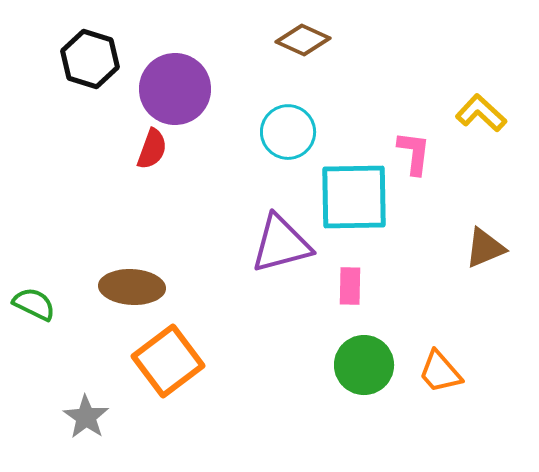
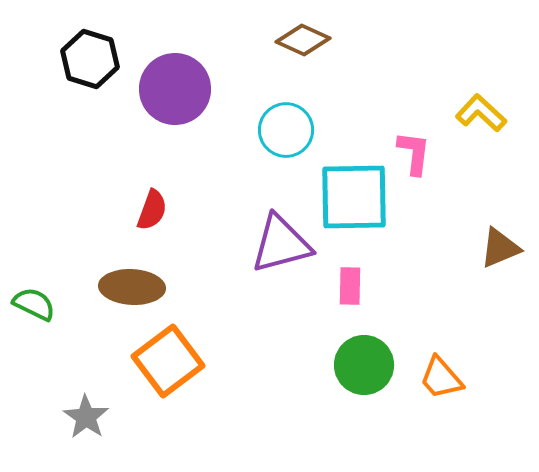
cyan circle: moved 2 px left, 2 px up
red semicircle: moved 61 px down
brown triangle: moved 15 px right
orange trapezoid: moved 1 px right, 6 px down
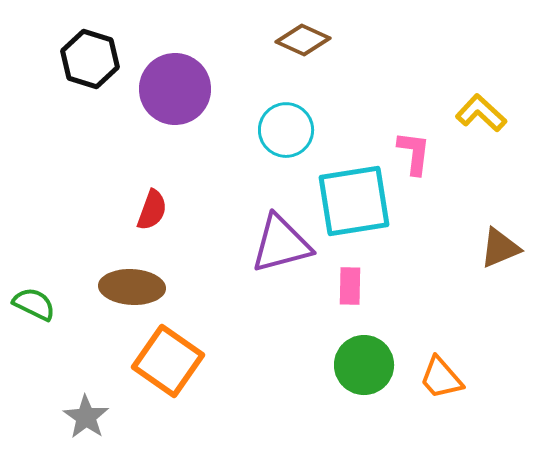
cyan square: moved 4 px down; rotated 8 degrees counterclockwise
orange square: rotated 18 degrees counterclockwise
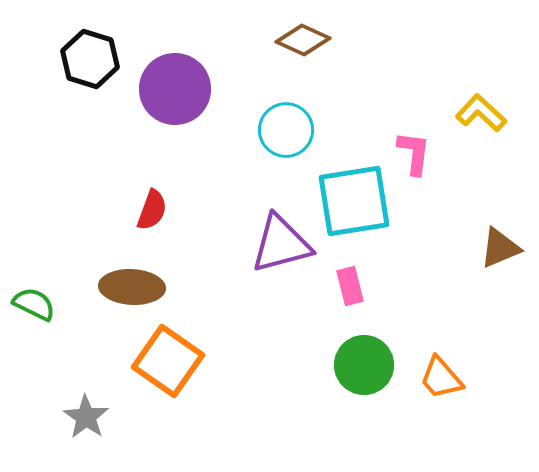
pink rectangle: rotated 15 degrees counterclockwise
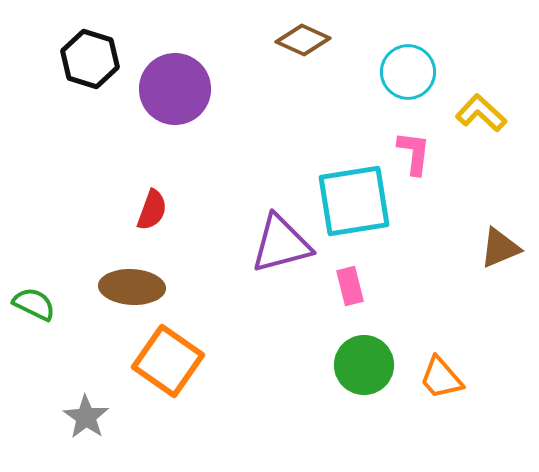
cyan circle: moved 122 px right, 58 px up
